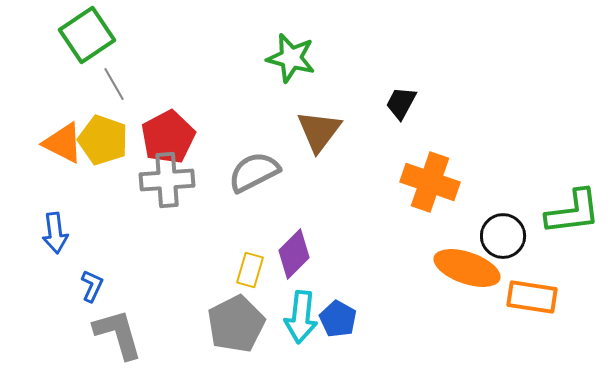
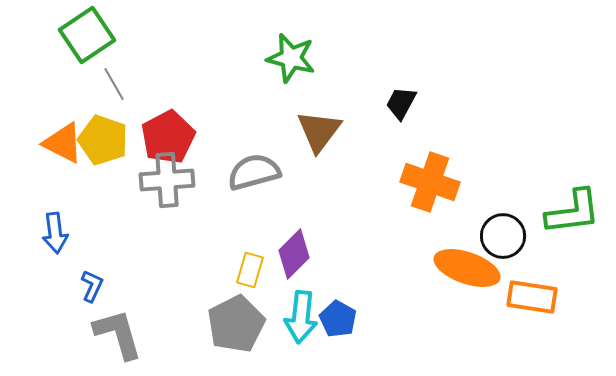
gray semicircle: rotated 12 degrees clockwise
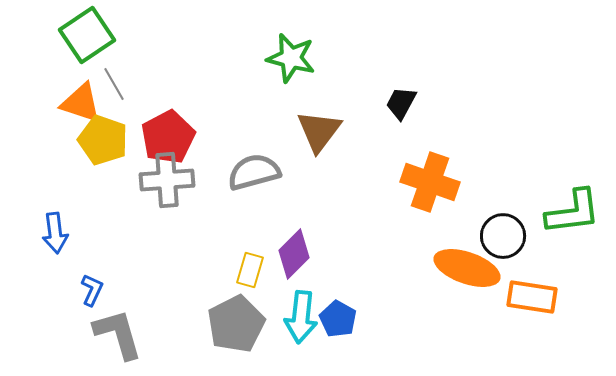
orange triangle: moved 18 px right, 40 px up; rotated 9 degrees counterclockwise
blue L-shape: moved 4 px down
